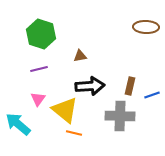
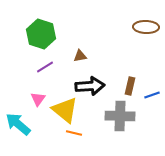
purple line: moved 6 px right, 2 px up; rotated 18 degrees counterclockwise
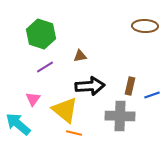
brown ellipse: moved 1 px left, 1 px up
pink triangle: moved 5 px left
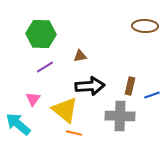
green hexagon: rotated 16 degrees counterclockwise
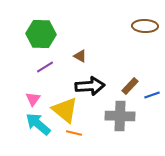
brown triangle: rotated 40 degrees clockwise
brown rectangle: rotated 30 degrees clockwise
cyan arrow: moved 20 px right
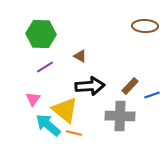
cyan arrow: moved 10 px right, 1 px down
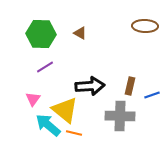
brown triangle: moved 23 px up
brown rectangle: rotated 30 degrees counterclockwise
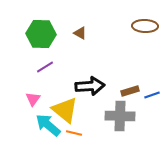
brown rectangle: moved 5 px down; rotated 60 degrees clockwise
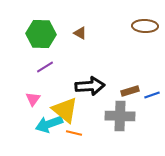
cyan arrow: moved 1 px right, 1 px up; rotated 60 degrees counterclockwise
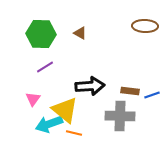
brown rectangle: rotated 24 degrees clockwise
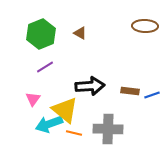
green hexagon: rotated 24 degrees counterclockwise
gray cross: moved 12 px left, 13 px down
